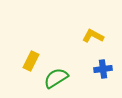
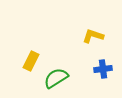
yellow L-shape: rotated 10 degrees counterclockwise
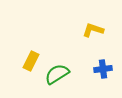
yellow L-shape: moved 6 px up
green semicircle: moved 1 px right, 4 px up
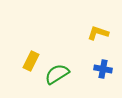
yellow L-shape: moved 5 px right, 3 px down
blue cross: rotated 18 degrees clockwise
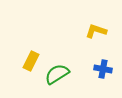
yellow L-shape: moved 2 px left, 2 px up
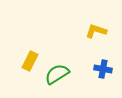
yellow rectangle: moved 1 px left
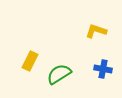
green semicircle: moved 2 px right
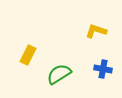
yellow rectangle: moved 2 px left, 6 px up
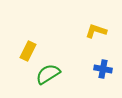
yellow rectangle: moved 4 px up
green semicircle: moved 11 px left
